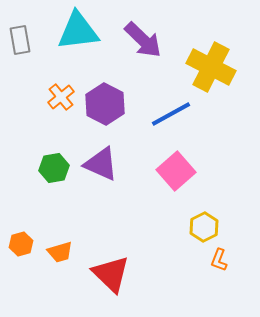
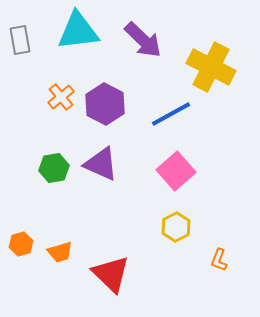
yellow hexagon: moved 28 px left
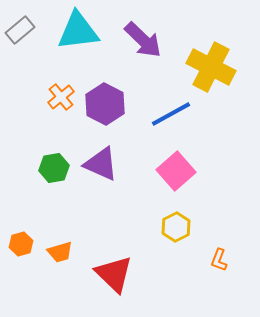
gray rectangle: moved 10 px up; rotated 60 degrees clockwise
red triangle: moved 3 px right
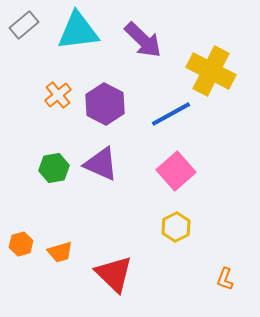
gray rectangle: moved 4 px right, 5 px up
yellow cross: moved 4 px down
orange cross: moved 3 px left, 2 px up
orange L-shape: moved 6 px right, 19 px down
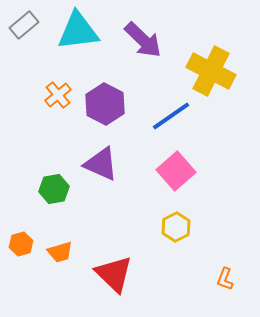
blue line: moved 2 px down; rotated 6 degrees counterclockwise
green hexagon: moved 21 px down
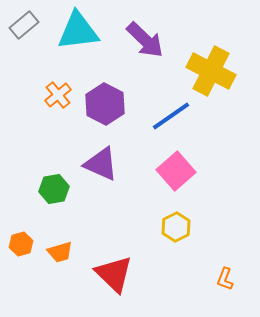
purple arrow: moved 2 px right
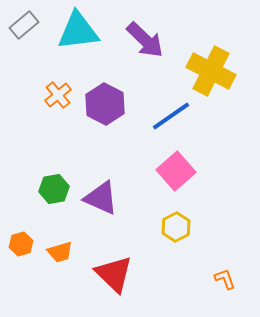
purple triangle: moved 34 px down
orange L-shape: rotated 140 degrees clockwise
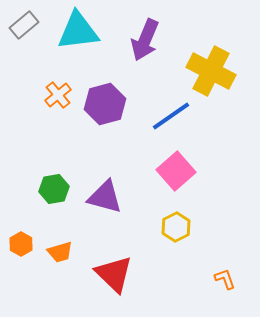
purple arrow: rotated 69 degrees clockwise
purple hexagon: rotated 18 degrees clockwise
purple triangle: moved 4 px right, 1 px up; rotated 9 degrees counterclockwise
orange hexagon: rotated 15 degrees counterclockwise
